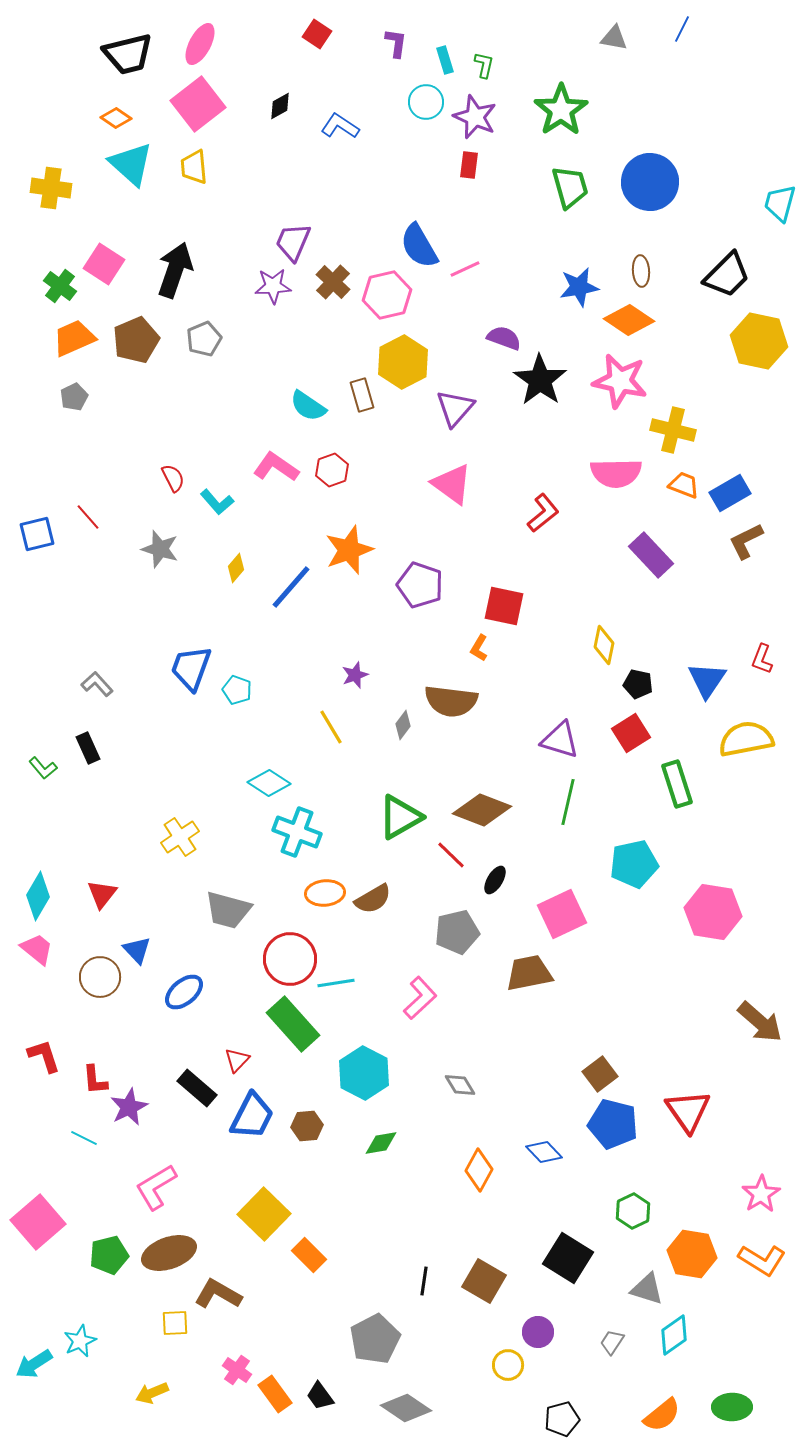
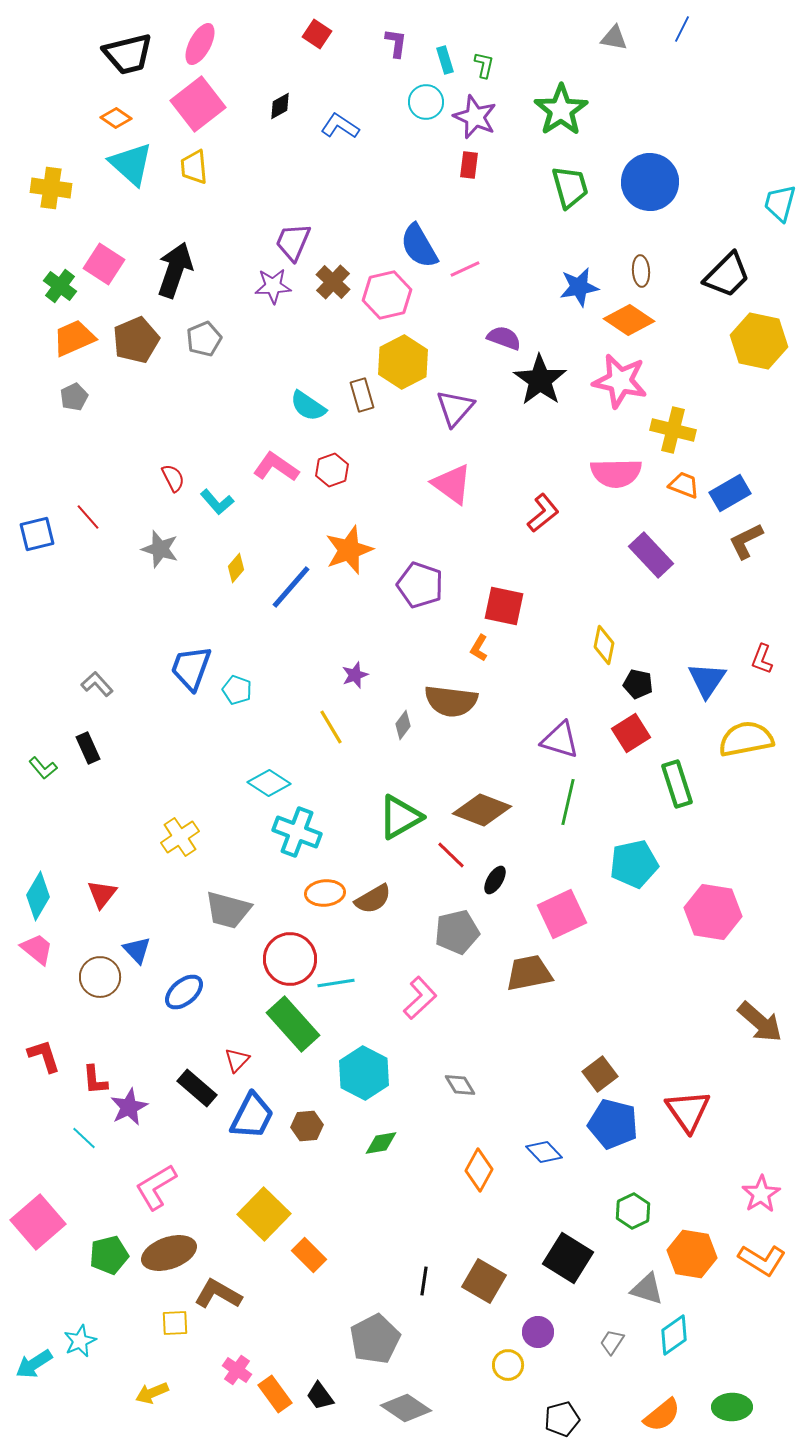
cyan line at (84, 1138): rotated 16 degrees clockwise
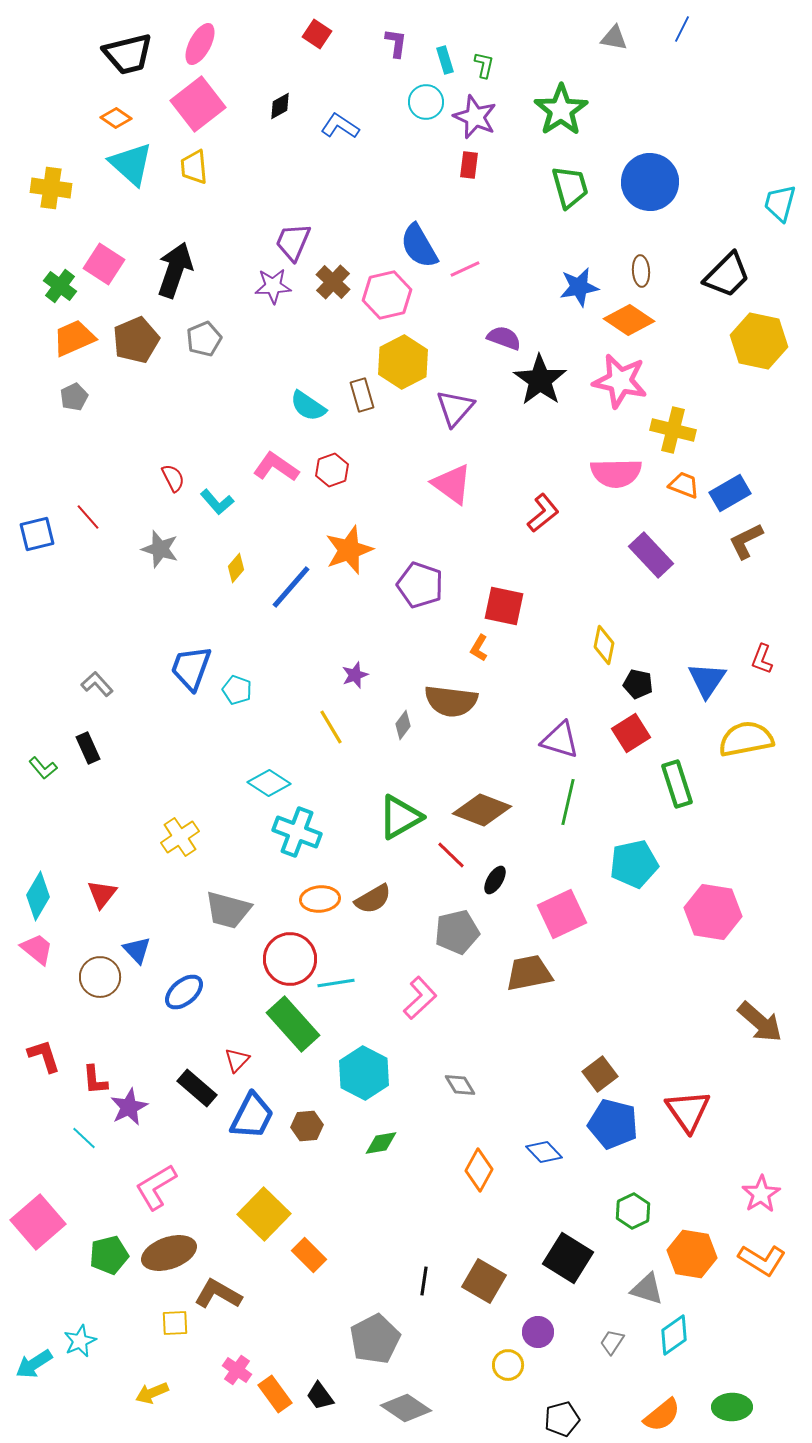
orange ellipse at (325, 893): moved 5 px left, 6 px down
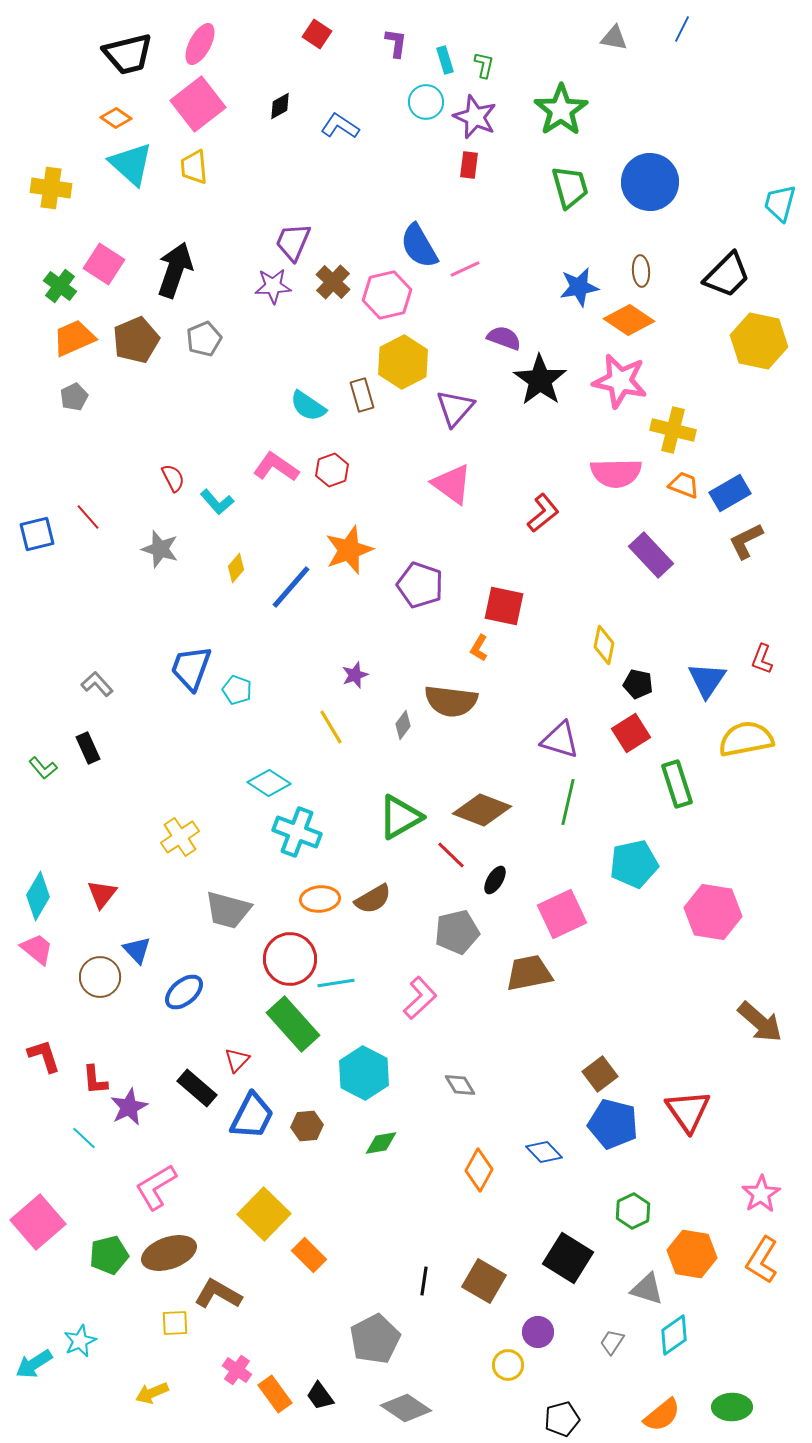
orange L-shape at (762, 1260): rotated 90 degrees clockwise
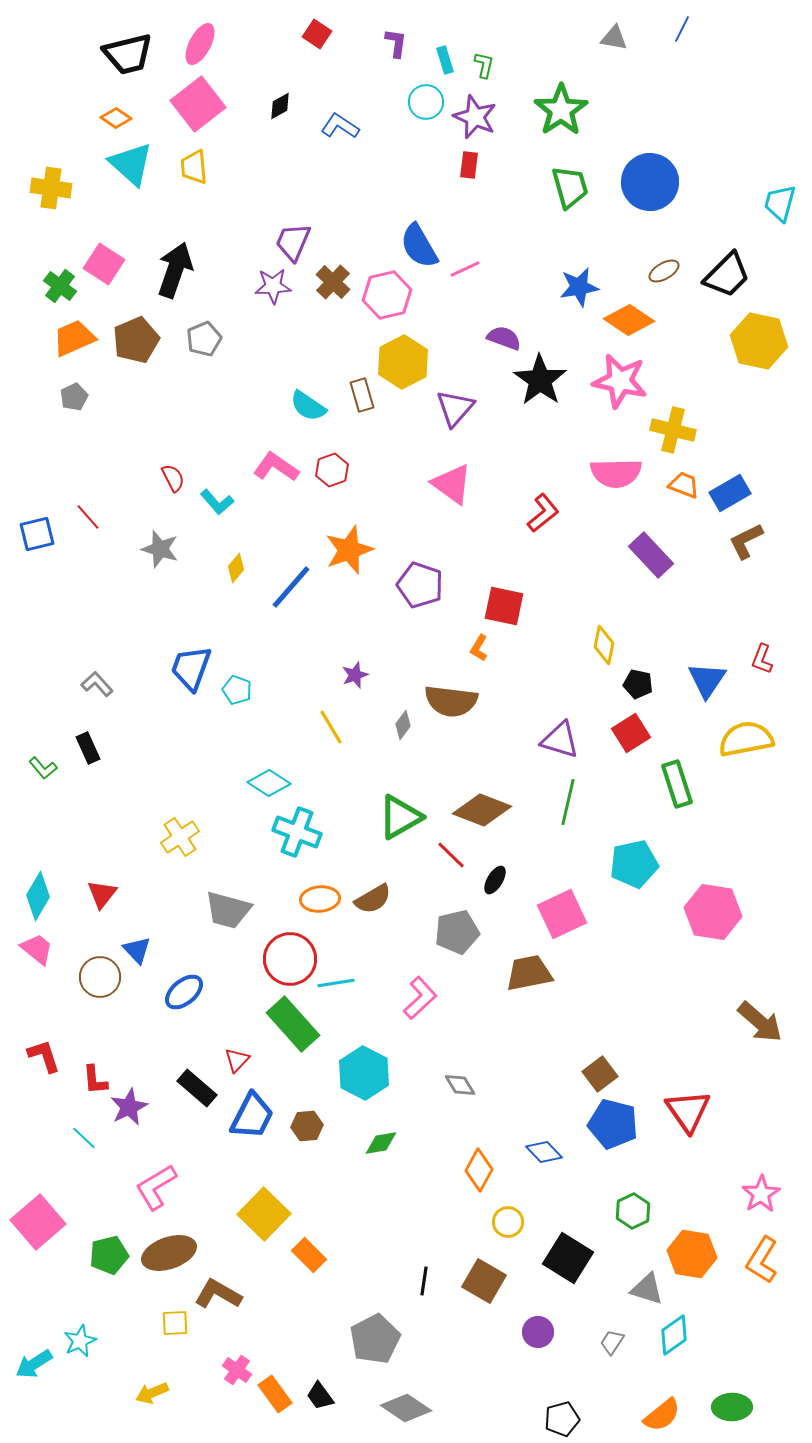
brown ellipse at (641, 271): moved 23 px right; rotated 64 degrees clockwise
yellow circle at (508, 1365): moved 143 px up
